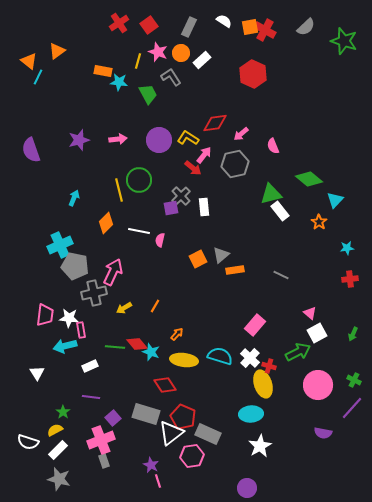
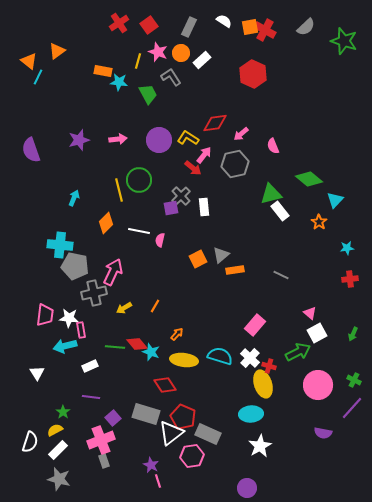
cyan cross at (60, 245): rotated 30 degrees clockwise
white semicircle at (28, 442): moved 2 px right; rotated 90 degrees counterclockwise
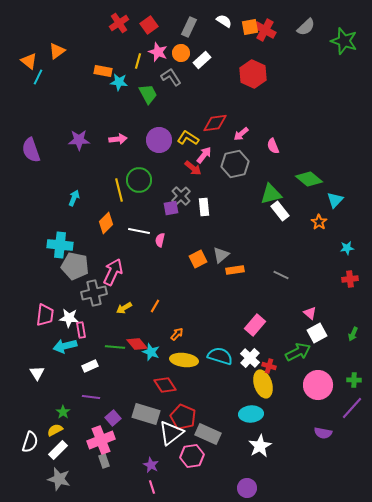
purple star at (79, 140): rotated 15 degrees clockwise
green cross at (354, 380): rotated 24 degrees counterclockwise
pink line at (158, 481): moved 6 px left, 6 px down
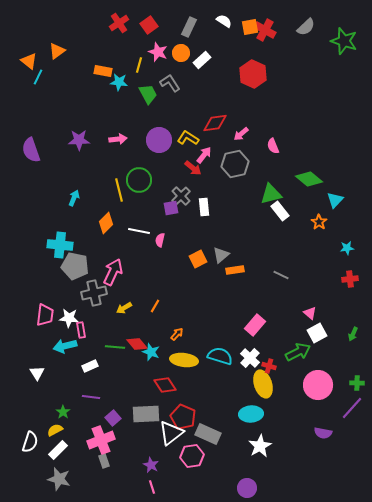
yellow line at (138, 61): moved 1 px right, 4 px down
gray L-shape at (171, 77): moved 1 px left, 6 px down
green cross at (354, 380): moved 3 px right, 3 px down
gray rectangle at (146, 414): rotated 20 degrees counterclockwise
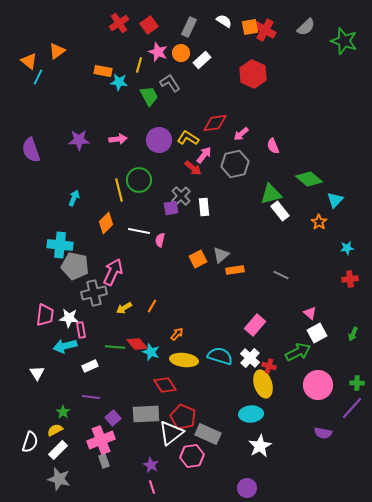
green trapezoid at (148, 94): moved 1 px right, 2 px down
orange line at (155, 306): moved 3 px left
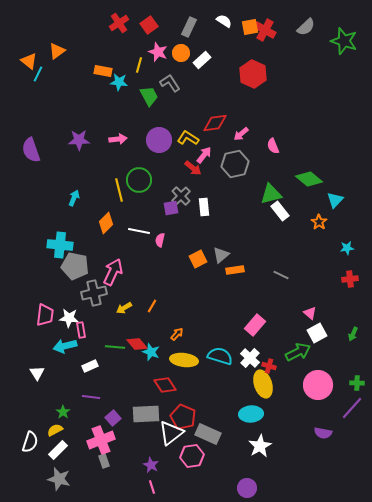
cyan line at (38, 77): moved 3 px up
